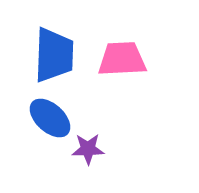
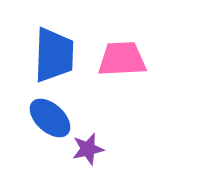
purple star: rotated 12 degrees counterclockwise
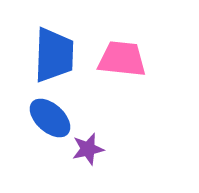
pink trapezoid: rotated 9 degrees clockwise
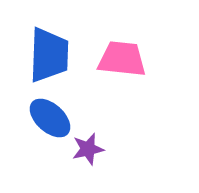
blue trapezoid: moved 5 px left
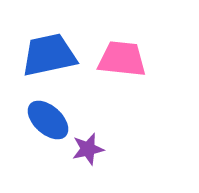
blue trapezoid: rotated 104 degrees counterclockwise
blue ellipse: moved 2 px left, 2 px down
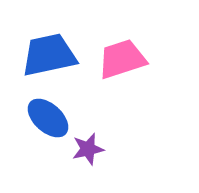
pink trapezoid: rotated 24 degrees counterclockwise
blue ellipse: moved 2 px up
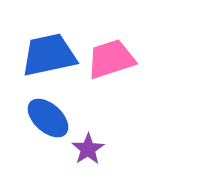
pink trapezoid: moved 11 px left
purple star: rotated 20 degrees counterclockwise
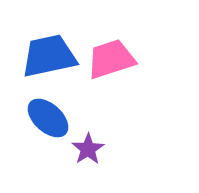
blue trapezoid: moved 1 px down
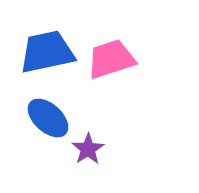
blue trapezoid: moved 2 px left, 4 px up
